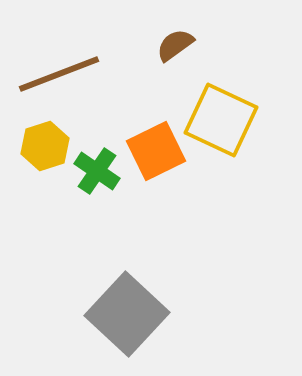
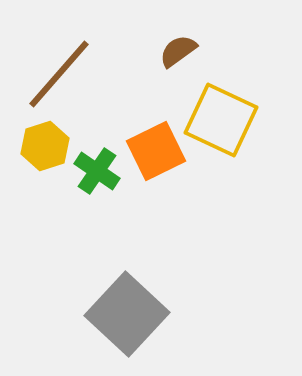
brown semicircle: moved 3 px right, 6 px down
brown line: rotated 28 degrees counterclockwise
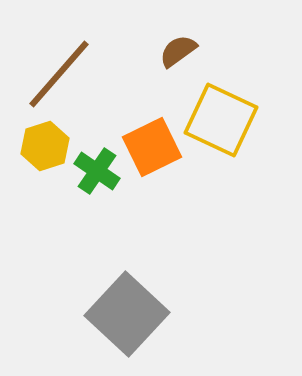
orange square: moved 4 px left, 4 px up
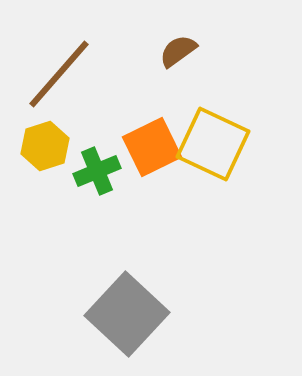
yellow square: moved 8 px left, 24 px down
green cross: rotated 33 degrees clockwise
